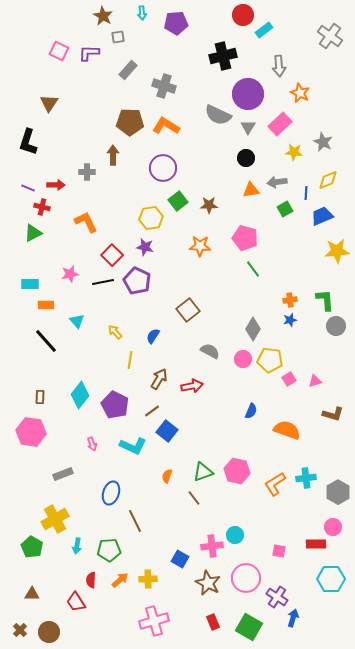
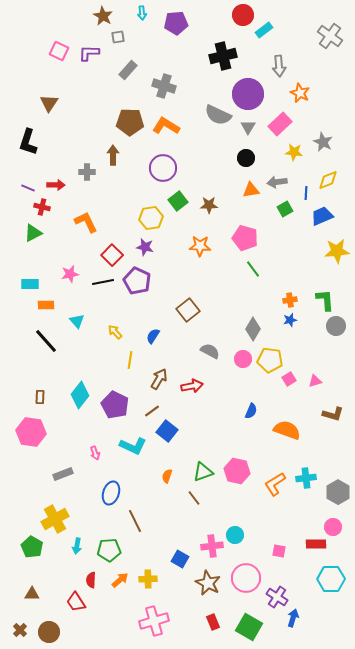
pink arrow at (92, 444): moved 3 px right, 9 px down
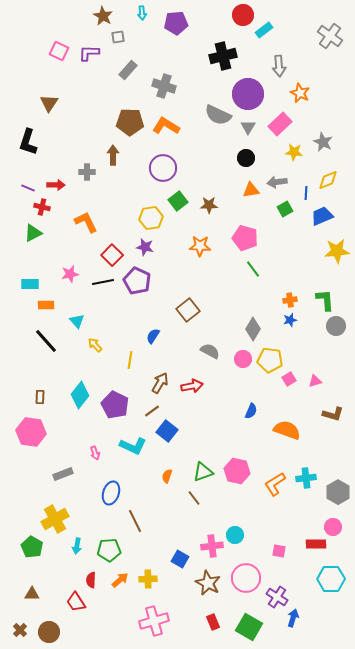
yellow arrow at (115, 332): moved 20 px left, 13 px down
brown arrow at (159, 379): moved 1 px right, 4 px down
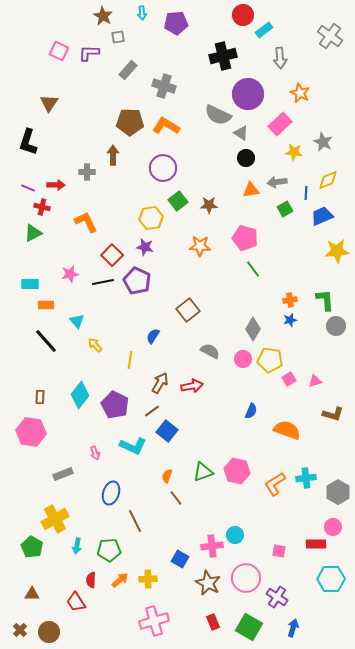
gray arrow at (279, 66): moved 1 px right, 8 px up
gray triangle at (248, 127): moved 7 px left, 6 px down; rotated 28 degrees counterclockwise
brown line at (194, 498): moved 18 px left
blue arrow at (293, 618): moved 10 px down
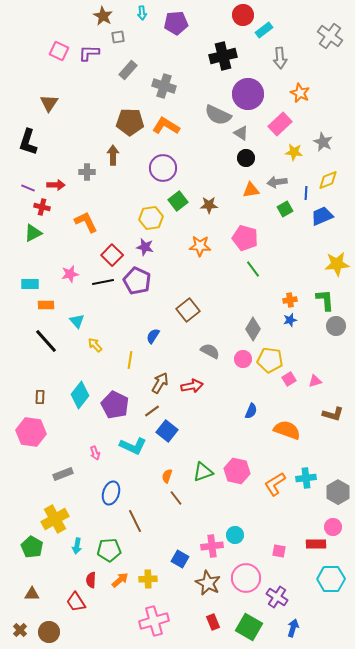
yellow star at (337, 251): moved 13 px down
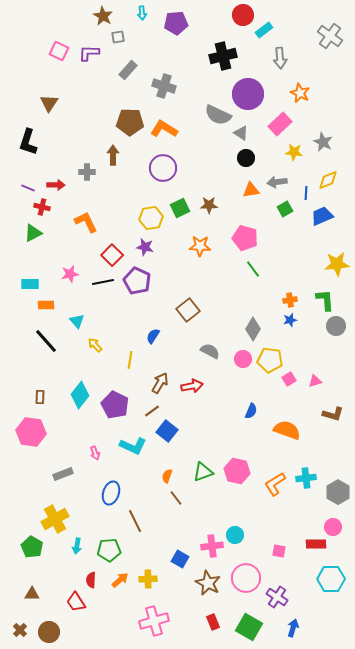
orange L-shape at (166, 126): moved 2 px left, 3 px down
green square at (178, 201): moved 2 px right, 7 px down; rotated 12 degrees clockwise
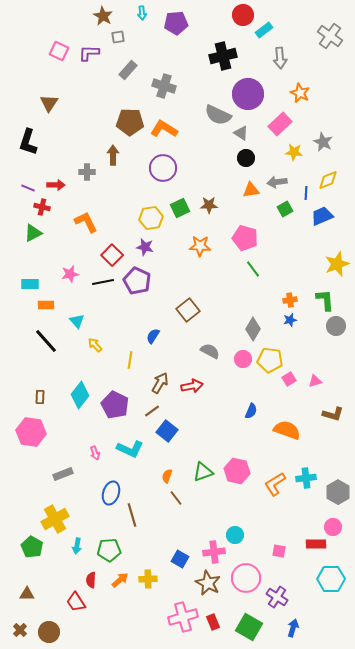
yellow star at (337, 264): rotated 15 degrees counterclockwise
cyan L-shape at (133, 446): moved 3 px left, 3 px down
brown line at (135, 521): moved 3 px left, 6 px up; rotated 10 degrees clockwise
pink cross at (212, 546): moved 2 px right, 6 px down
brown triangle at (32, 594): moved 5 px left
pink cross at (154, 621): moved 29 px right, 4 px up
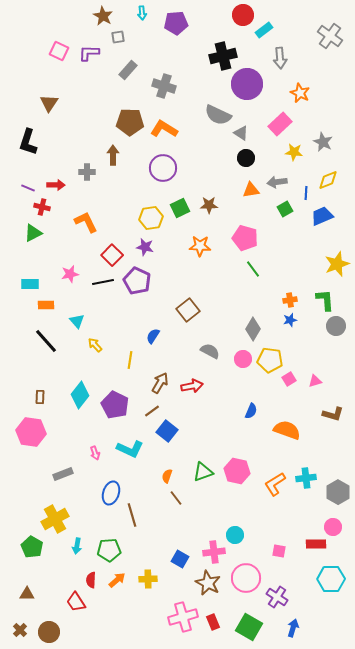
purple circle at (248, 94): moved 1 px left, 10 px up
orange arrow at (120, 580): moved 3 px left
